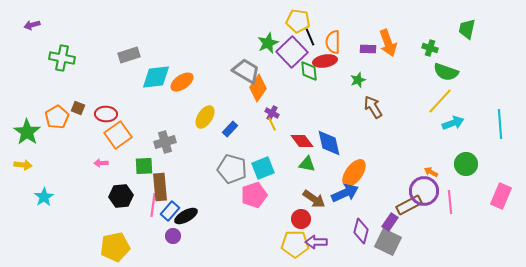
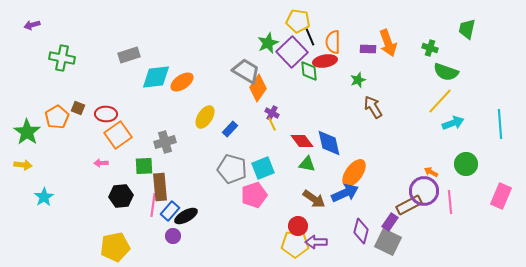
red circle at (301, 219): moved 3 px left, 7 px down
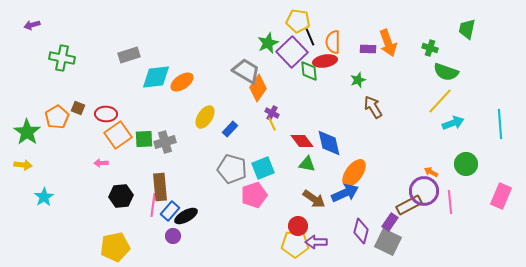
green square at (144, 166): moved 27 px up
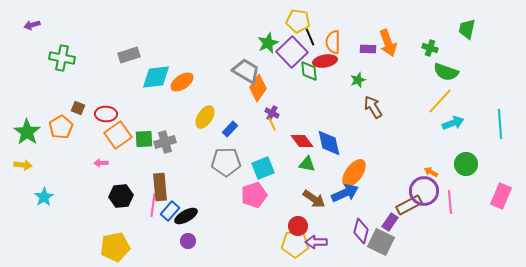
orange pentagon at (57, 117): moved 4 px right, 10 px down
gray pentagon at (232, 169): moved 6 px left, 7 px up; rotated 16 degrees counterclockwise
purple circle at (173, 236): moved 15 px right, 5 px down
gray square at (388, 242): moved 7 px left
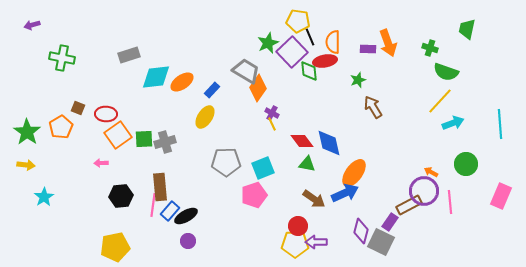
blue rectangle at (230, 129): moved 18 px left, 39 px up
yellow arrow at (23, 165): moved 3 px right
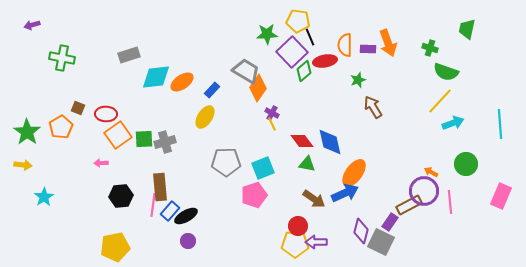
orange semicircle at (333, 42): moved 12 px right, 3 px down
green star at (268, 43): moved 1 px left, 9 px up; rotated 20 degrees clockwise
green diamond at (309, 71): moved 5 px left; rotated 55 degrees clockwise
blue diamond at (329, 143): moved 1 px right, 1 px up
yellow arrow at (26, 165): moved 3 px left
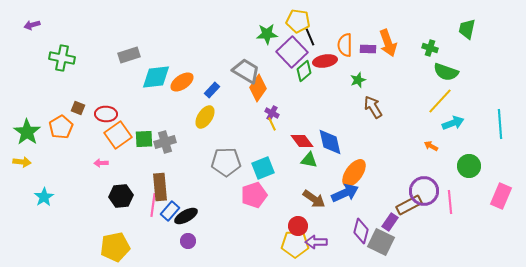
green triangle at (307, 164): moved 2 px right, 4 px up
green circle at (466, 164): moved 3 px right, 2 px down
yellow arrow at (23, 165): moved 1 px left, 3 px up
orange arrow at (431, 172): moved 26 px up
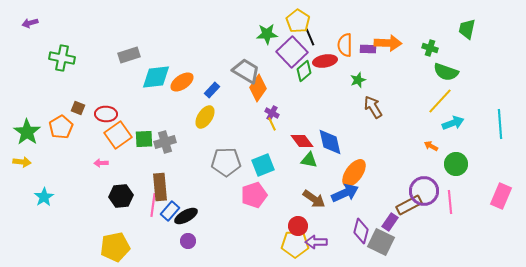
yellow pentagon at (298, 21): rotated 25 degrees clockwise
purple arrow at (32, 25): moved 2 px left, 2 px up
orange arrow at (388, 43): rotated 68 degrees counterclockwise
green circle at (469, 166): moved 13 px left, 2 px up
cyan square at (263, 168): moved 3 px up
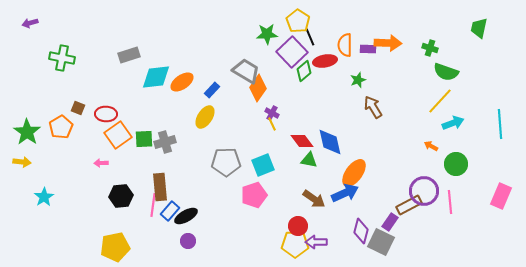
green trapezoid at (467, 29): moved 12 px right, 1 px up
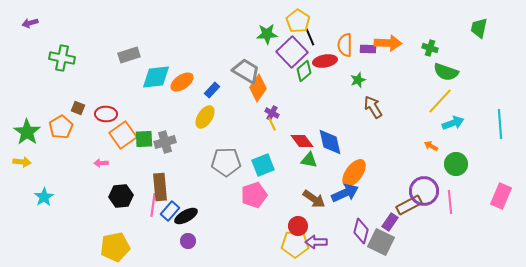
orange square at (118, 135): moved 5 px right
